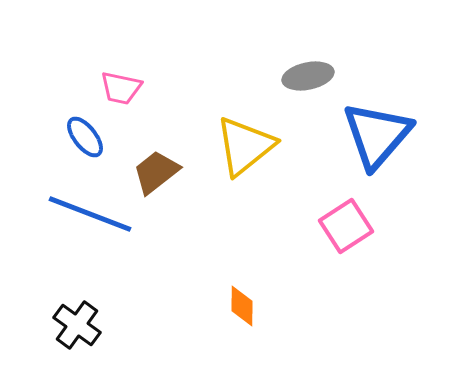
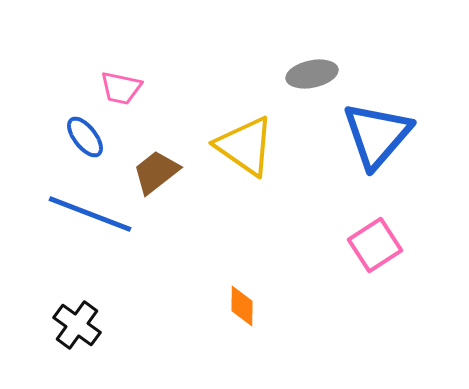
gray ellipse: moved 4 px right, 2 px up
yellow triangle: rotated 46 degrees counterclockwise
pink square: moved 29 px right, 19 px down
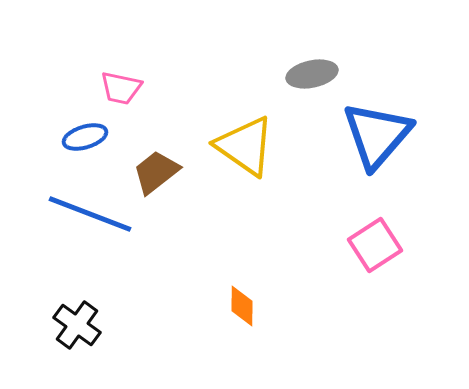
blue ellipse: rotated 69 degrees counterclockwise
